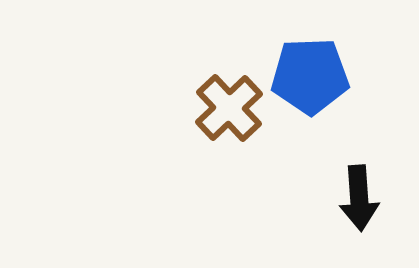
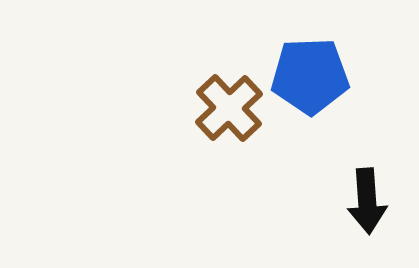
black arrow: moved 8 px right, 3 px down
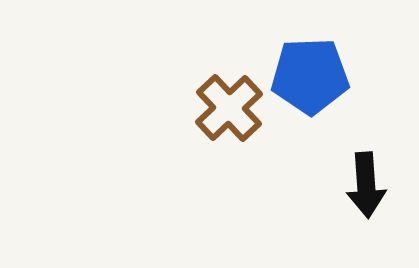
black arrow: moved 1 px left, 16 px up
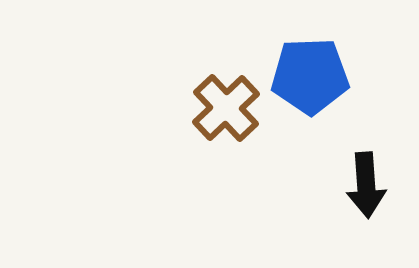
brown cross: moved 3 px left
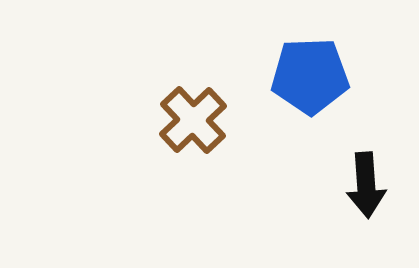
brown cross: moved 33 px left, 12 px down
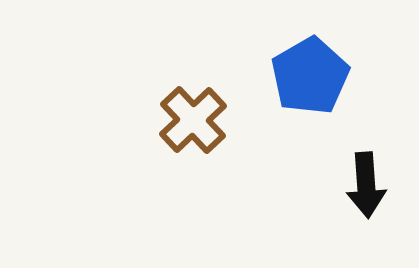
blue pentagon: rotated 28 degrees counterclockwise
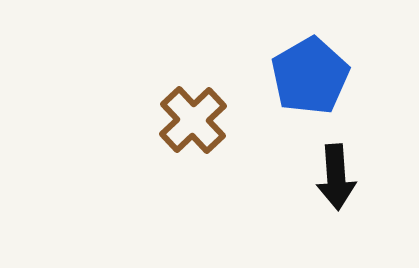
black arrow: moved 30 px left, 8 px up
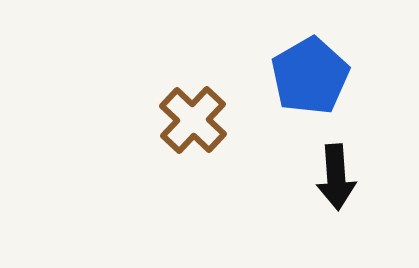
brown cross: rotated 4 degrees counterclockwise
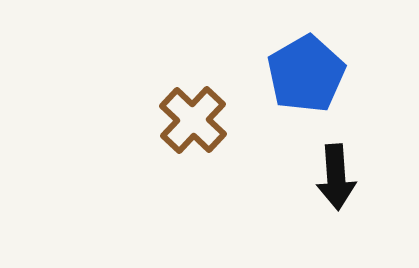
blue pentagon: moved 4 px left, 2 px up
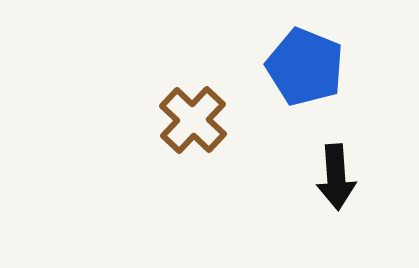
blue pentagon: moved 1 px left, 7 px up; rotated 20 degrees counterclockwise
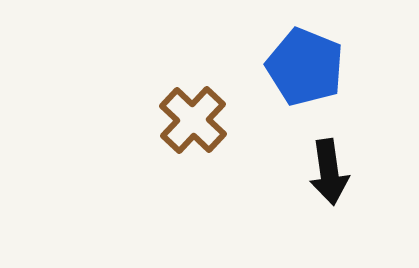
black arrow: moved 7 px left, 5 px up; rotated 4 degrees counterclockwise
